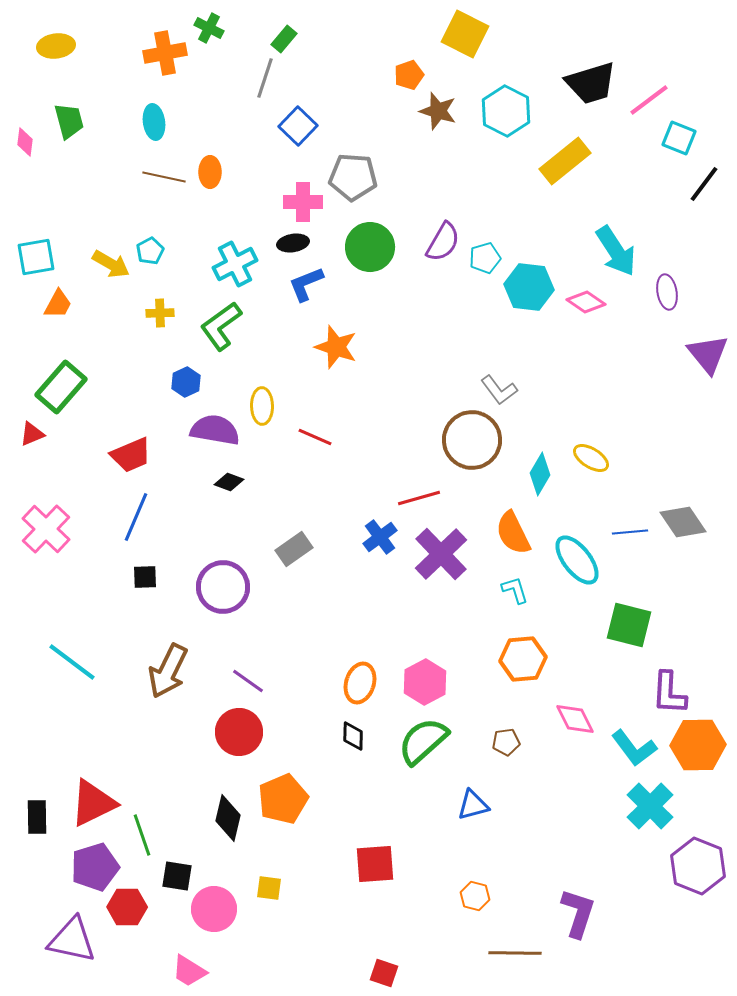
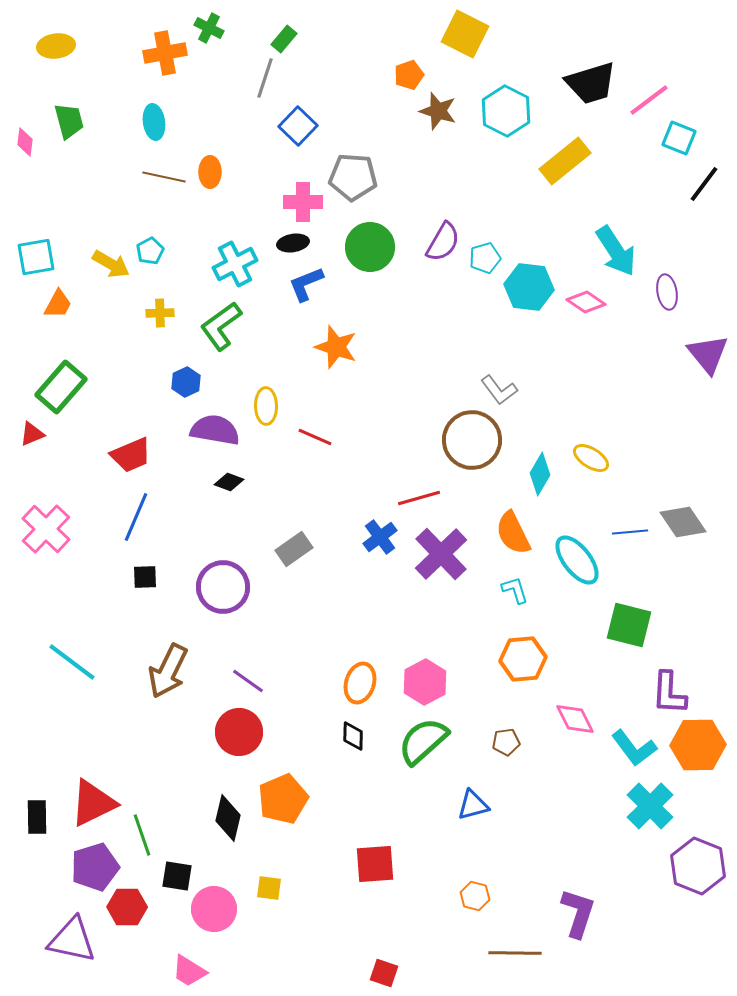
yellow ellipse at (262, 406): moved 4 px right
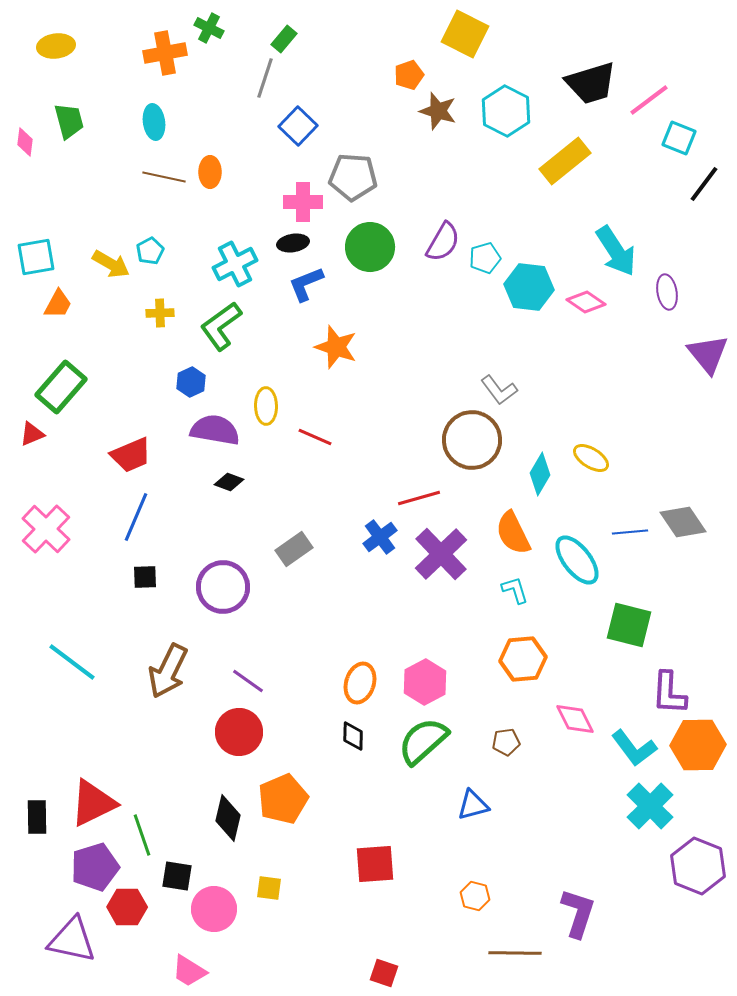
blue hexagon at (186, 382): moved 5 px right
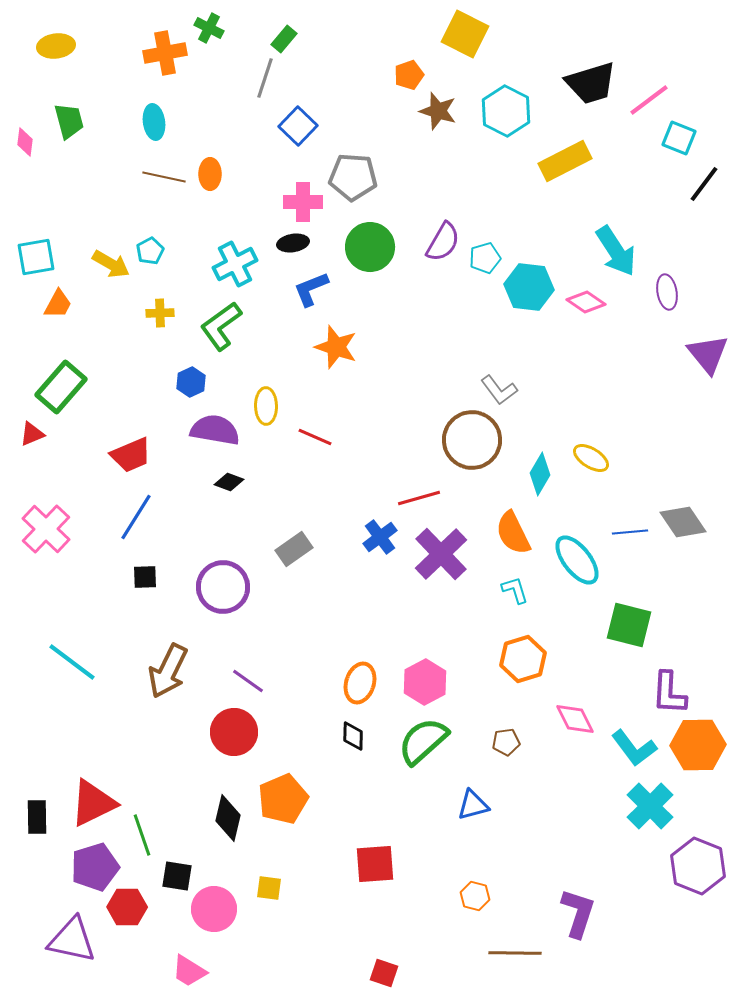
yellow rectangle at (565, 161): rotated 12 degrees clockwise
orange ellipse at (210, 172): moved 2 px down
blue L-shape at (306, 284): moved 5 px right, 5 px down
blue line at (136, 517): rotated 9 degrees clockwise
orange hexagon at (523, 659): rotated 12 degrees counterclockwise
red circle at (239, 732): moved 5 px left
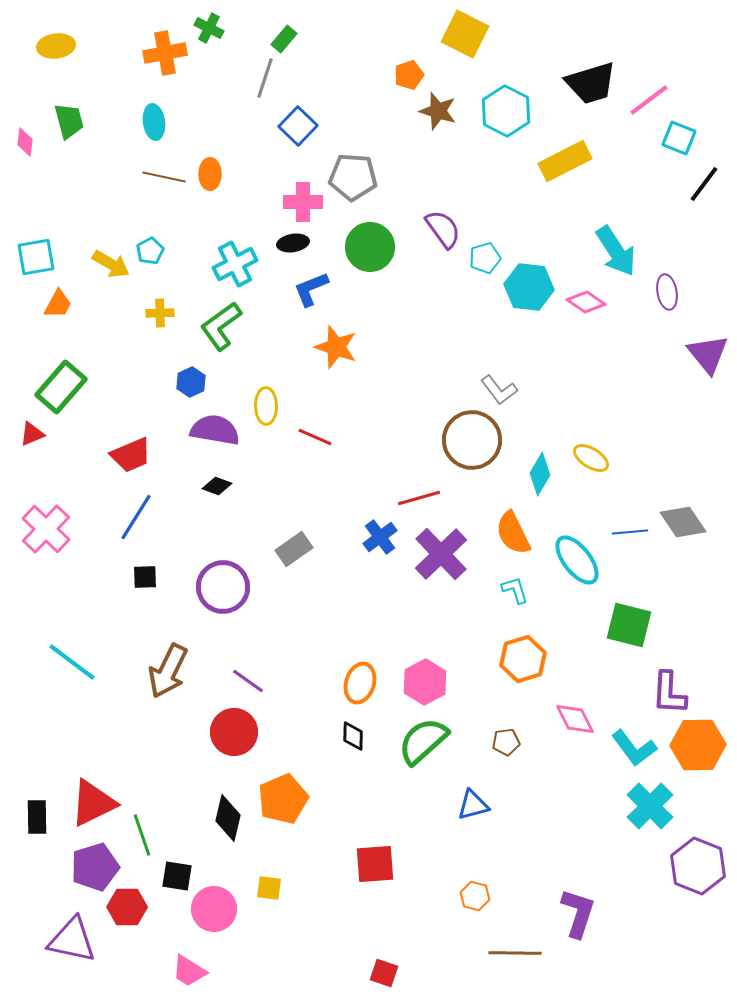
purple semicircle at (443, 242): moved 13 px up; rotated 66 degrees counterclockwise
black diamond at (229, 482): moved 12 px left, 4 px down
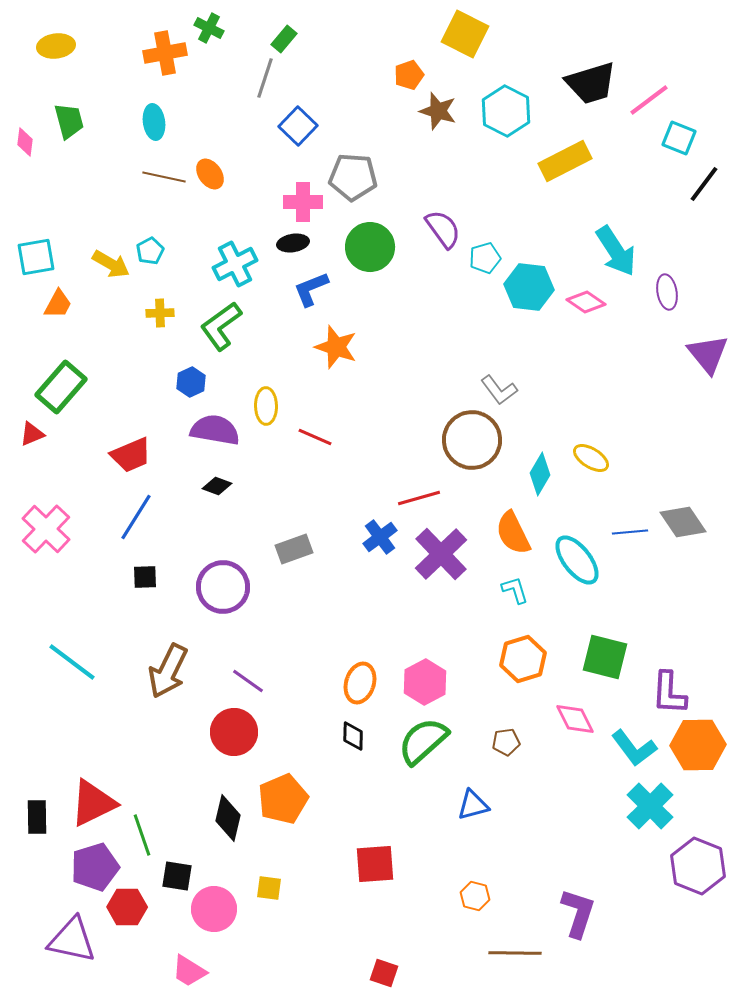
orange ellipse at (210, 174): rotated 36 degrees counterclockwise
gray rectangle at (294, 549): rotated 15 degrees clockwise
green square at (629, 625): moved 24 px left, 32 px down
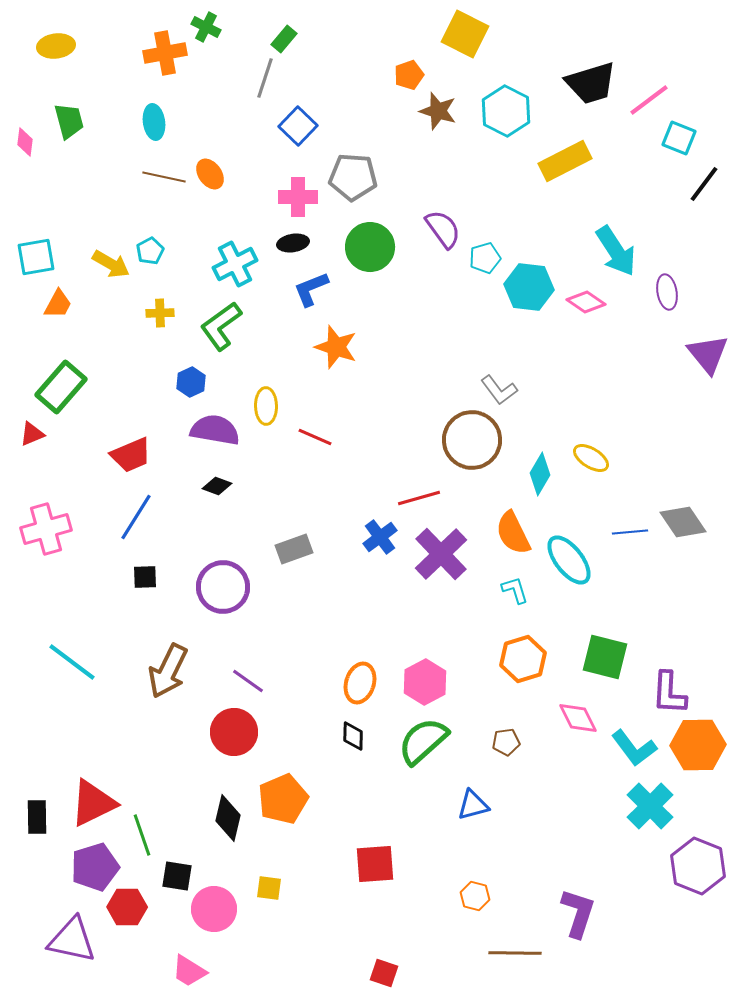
green cross at (209, 28): moved 3 px left, 1 px up
pink cross at (303, 202): moved 5 px left, 5 px up
pink cross at (46, 529): rotated 30 degrees clockwise
cyan ellipse at (577, 560): moved 8 px left
pink diamond at (575, 719): moved 3 px right, 1 px up
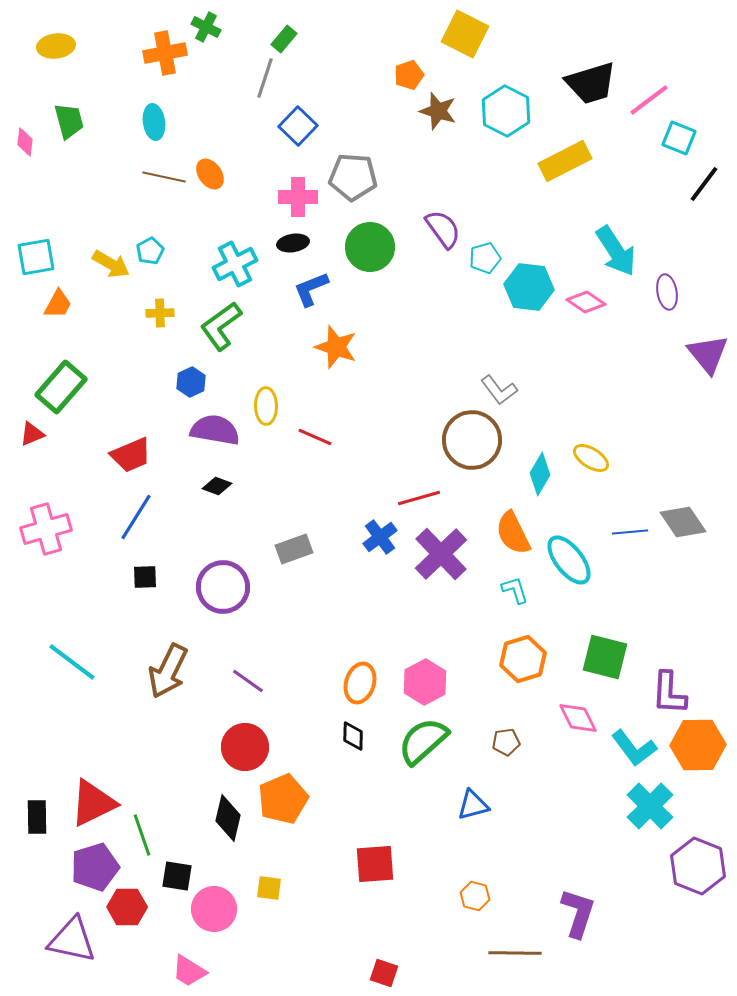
red circle at (234, 732): moved 11 px right, 15 px down
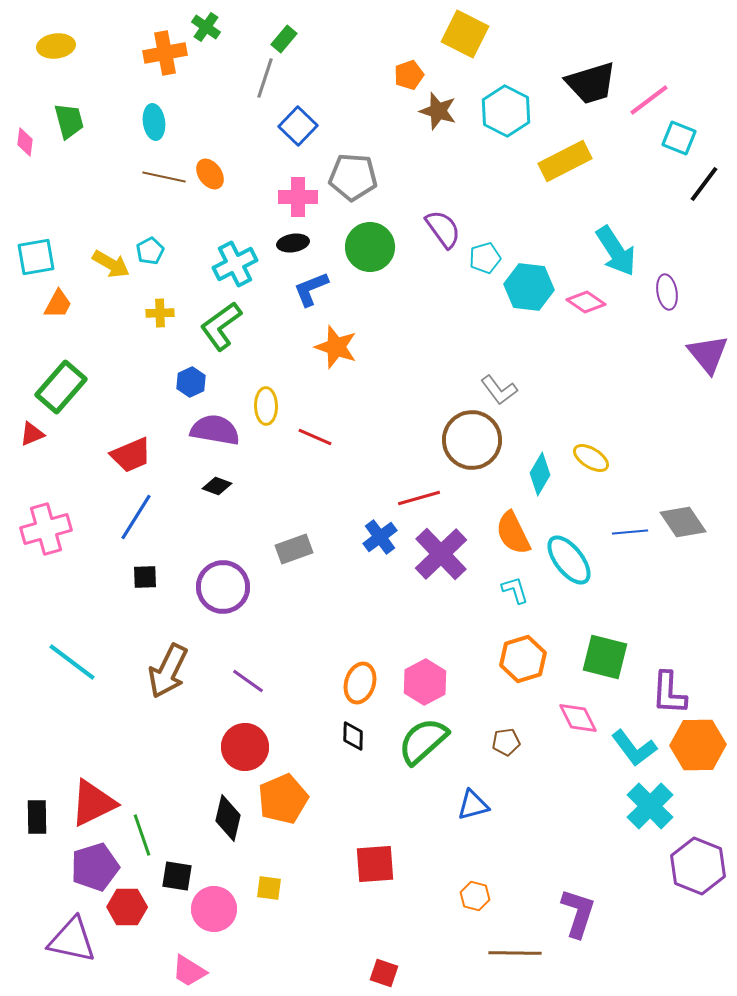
green cross at (206, 27): rotated 8 degrees clockwise
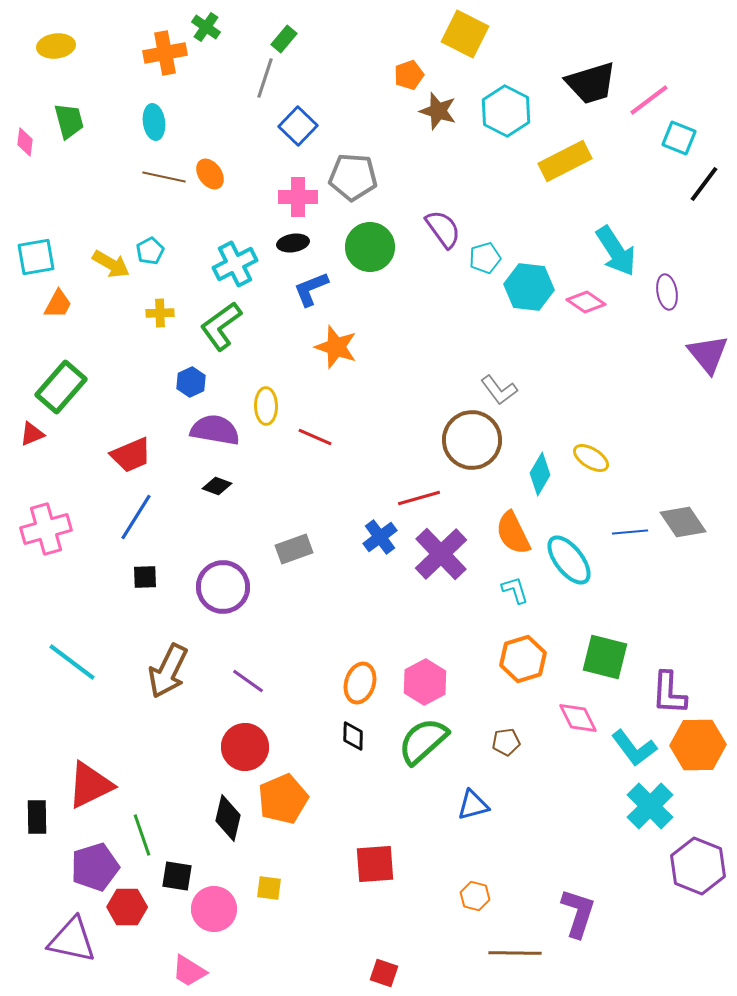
red triangle at (93, 803): moved 3 px left, 18 px up
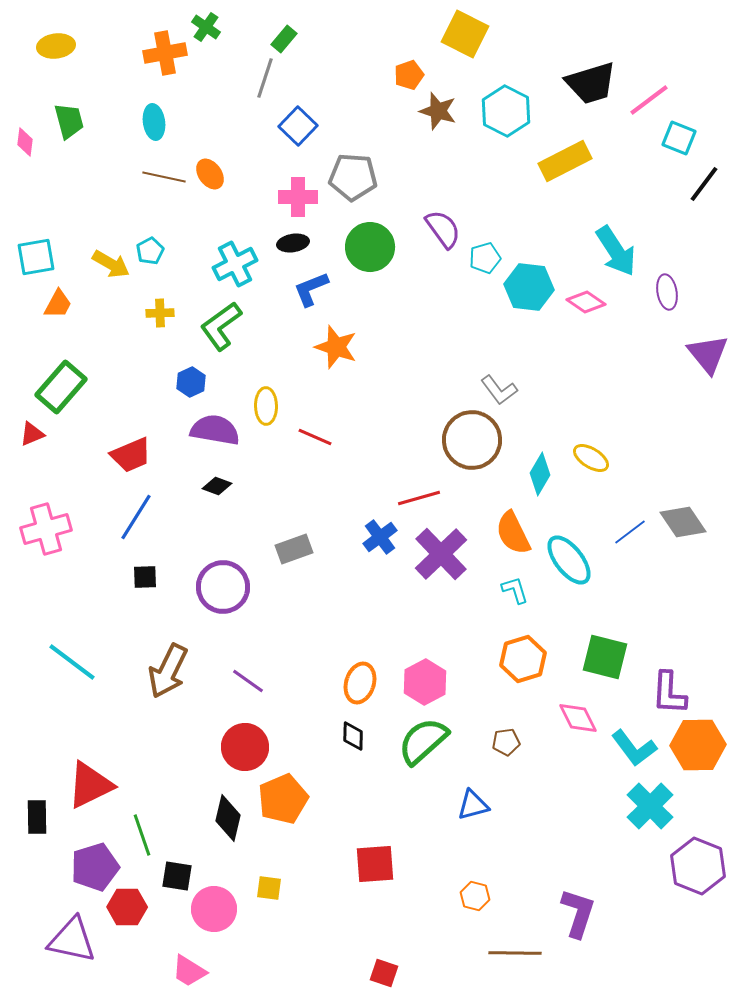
blue line at (630, 532): rotated 32 degrees counterclockwise
